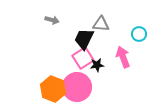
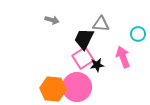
cyan circle: moved 1 px left
orange hexagon: rotated 15 degrees counterclockwise
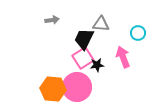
gray arrow: rotated 24 degrees counterclockwise
cyan circle: moved 1 px up
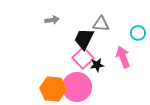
pink square: rotated 10 degrees counterclockwise
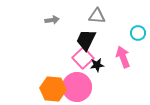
gray triangle: moved 4 px left, 8 px up
black trapezoid: moved 2 px right, 1 px down
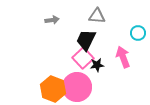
orange hexagon: rotated 15 degrees clockwise
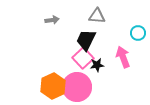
orange hexagon: moved 3 px up; rotated 15 degrees clockwise
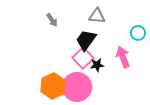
gray arrow: rotated 64 degrees clockwise
black trapezoid: rotated 10 degrees clockwise
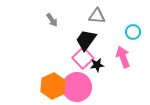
cyan circle: moved 5 px left, 1 px up
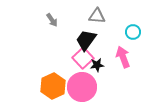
pink circle: moved 5 px right
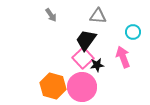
gray triangle: moved 1 px right
gray arrow: moved 1 px left, 5 px up
orange hexagon: rotated 20 degrees counterclockwise
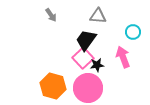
pink circle: moved 6 px right, 1 px down
